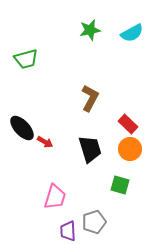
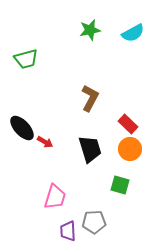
cyan semicircle: moved 1 px right
gray pentagon: rotated 15 degrees clockwise
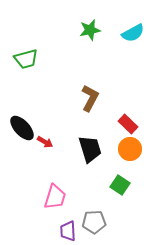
green square: rotated 18 degrees clockwise
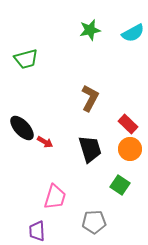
purple trapezoid: moved 31 px left
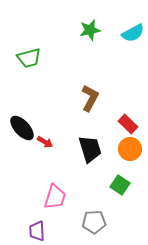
green trapezoid: moved 3 px right, 1 px up
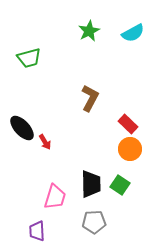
green star: moved 1 px left, 1 px down; rotated 15 degrees counterclockwise
red arrow: rotated 28 degrees clockwise
black trapezoid: moved 1 px right, 35 px down; rotated 16 degrees clockwise
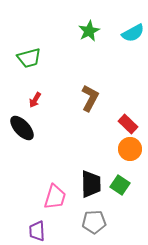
red arrow: moved 10 px left, 42 px up; rotated 63 degrees clockwise
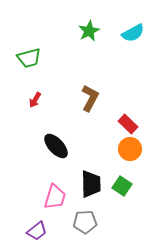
black ellipse: moved 34 px right, 18 px down
green square: moved 2 px right, 1 px down
gray pentagon: moved 9 px left
purple trapezoid: rotated 125 degrees counterclockwise
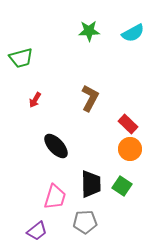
green star: rotated 25 degrees clockwise
green trapezoid: moved 8 px left
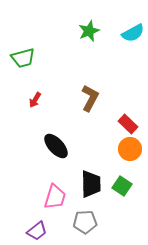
green star: rotated 20 degrees counterclockwise
green trapezoid: moved 2 px right
